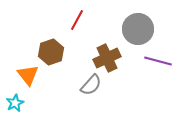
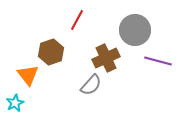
gray circle: moved 3 px left, 1 px down
brown cross: moved 1 px left
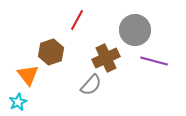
purple line: moved 4 px left
cyan star: moved 3 px right, 1 px up
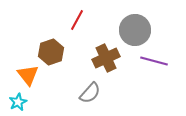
gray semicircle: moved 1 px left, 8 px down
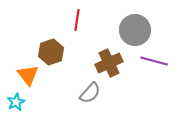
red line: rotated 20 degrees counterclockwise
brown cross: moved 3 px right, 5 px down
cyan star: moved 2 px left
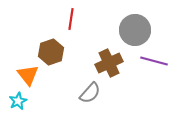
red line: moved 6 px left, 1 px up
cyan star: moved 2 px right, 1 px up
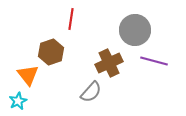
gray semicircle: moved 1 px right, 1 px up
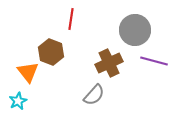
brown hexagon: rotated 20 degrees counterclockwise
orange triangle: moved 3 px up
gray semicircle: moved 3 px right, 3 px down
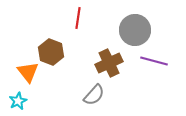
red line: moved 7 px right, 1 px up
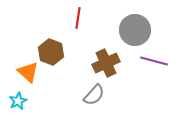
brown cross: moved 3 px left
orange triangle: rotated 10 degrees counterclockwise
